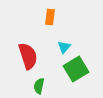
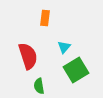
orange rectangle: moved 5 px left, 1 px down
green square: moved 1 px down
green semicircle: rotated 21 degrees counterclockwise
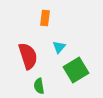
cyan triangle: moved 5 px left
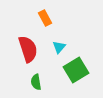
orange rectangle: rotated 35 degrees counterclockwise
red semicircle: moved 7 px up
green semicircle: moved 3 px left, 4 px up
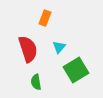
orange rectangle: rotated 49 degrees clockwise
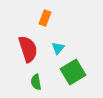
cyan triangle: moved 1 px left, 1 px down
green square: moved 3 px left, 2 px down
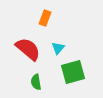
red semicircle: rotated 32 degrees counterclockwise
green square: rotated 15 degrees clockwise
